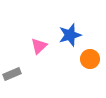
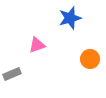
blue star: moved 17 px up
pink triangle: moved 2 px left, 1 px up; rotated 24 degrees clockwise
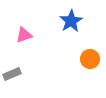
blue star: moved 1 px right, 3 px down; rotated 15 degrees counterclockwise
pink triangle: moved 13 px left, 10 px up
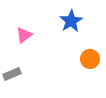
pink triangle: rotated 18 degrees counterclockwise
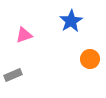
pink triangle: rotated 18 degrees clockwise
gray rectangle: moved 1 px right, 1 px down
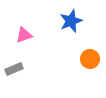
blue star: rotated 10 degrees clockwise
gray rectangle: moved 1 px right, 6 px up
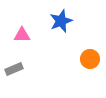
blue star: moved 10 px left
pink triangle: moved 2 px left; rotated 18 degrees clockwise
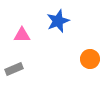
blue star: moved 3 px left
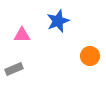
orange circle: moved 3 px up
